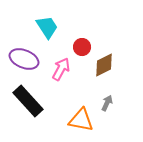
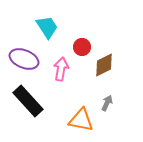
pink arrow: rotated 20 degrees counterclockwise
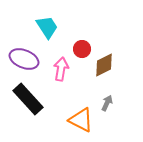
red circle: moved 2 px down
black rectangle: moved 2 px up
orange triangle: rotated 16 degrees clockwise
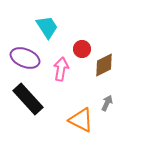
purple ellipse: moved 1 px right, 1 px up
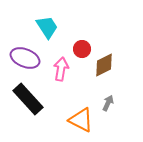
gray arrow: moved 1 px right
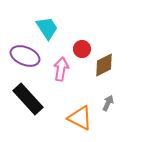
cyan trapezoid: moved 1 px down
purple ellipse: moved 2 px up
orange triangle: moved 1 px left, 2 px up
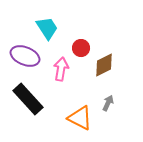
red circle: moved 1 px left, 1 px up
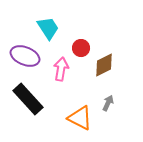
cyan trapezoid: moved 1 px right
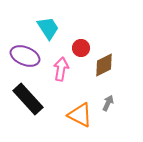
orange triangle: moved 3 px up
